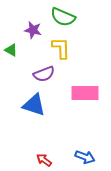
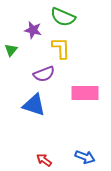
green triangle: rotated 40 degrees clockwise
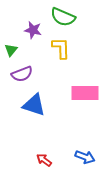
purple semicircle: moved 22 px left
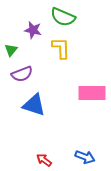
pink rectangle: moved 7 px right
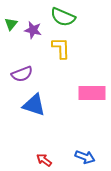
green triangle: moved 26 px up
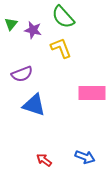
green semicircle: rotated 25 degrees clockwise
yellow L-shape: rotated 20 degrees counterclockwise
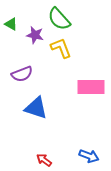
green semicircle: moved 4 px left, 2 px down
green triangle: rotated 40 degrees counterclockwise
purple star: moved 2 px right, 5 px down
pink rectangle: moved 1 px left, 6 px up
blue triangle: moved 2 px right, 3 px down
blue arrow: moved 4 px right, 1 px up
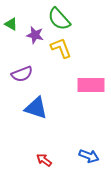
pink rectangle: moved 2 px up
